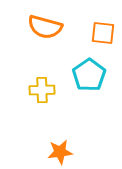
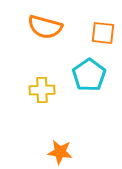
orange star: rotated 15 degrees clockwise
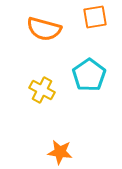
orange semicircle: moved 1 px left, 2 px down
orange square: moved 8 px left, 16 px up; rotated 15 degrees counterclockwise
yellow cross: rotated 30 degrees clockwise
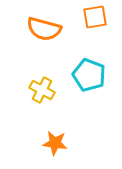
cyan pentagon: rotated 16 degrees counterclockwise
orange star: moved 5 px left, 9 px up
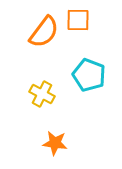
orange square: moved 17 px left, 3 px down; rotated 10 degrees clockwise
orange semicircle: moved 3 px down; rotated 68 degrees counterclockwise
yellow cross: moved 4 px down
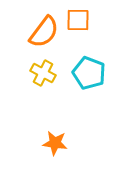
cyan pentagon: moved 2 px up
yellow cross: moved 1 px right, 21 px up
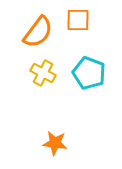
orange semicircle: moved 6 px left
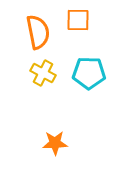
orange semicircle: rotated 48 degrees counterclockwise
cyan pentagon: rotated 20 degrees counterclockwise
orange star: rotated 10 degrees counterclockwise
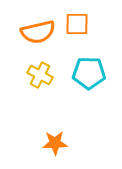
orange square: moved 1 px left, 4 px down
orange semicircle: rotated 88 degrees clockwise
yellow cross: moved 3 px left, 2 px down
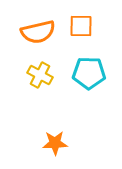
orange square: moved 4 px right, 2 px down
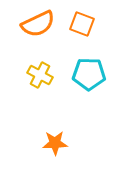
orange square: moved 1 px right, 2 px up; rotated 20 degrees clockwise
orange semicircle: moved 8 px up; rotated 12 degrees counterclockwise
cyan pentagon: moved 1 px down
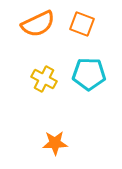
yellow cross: moved 4 px right, 4 px down
